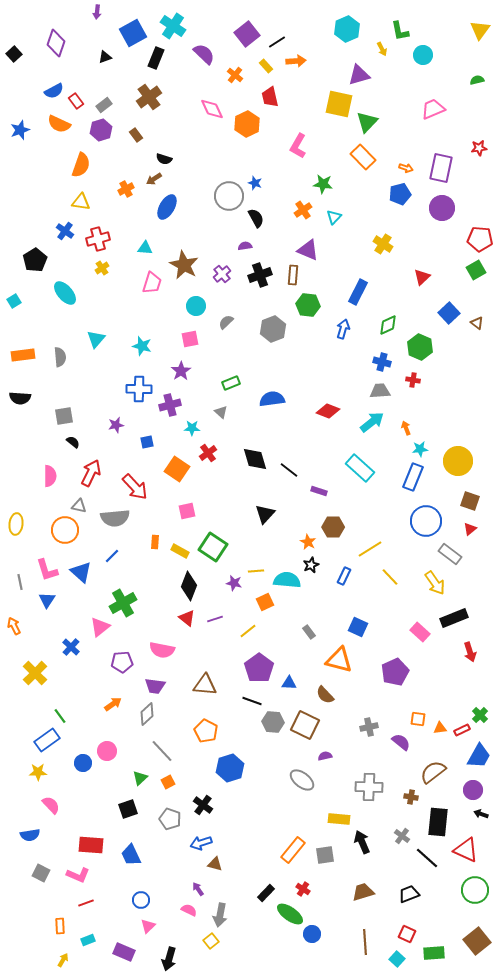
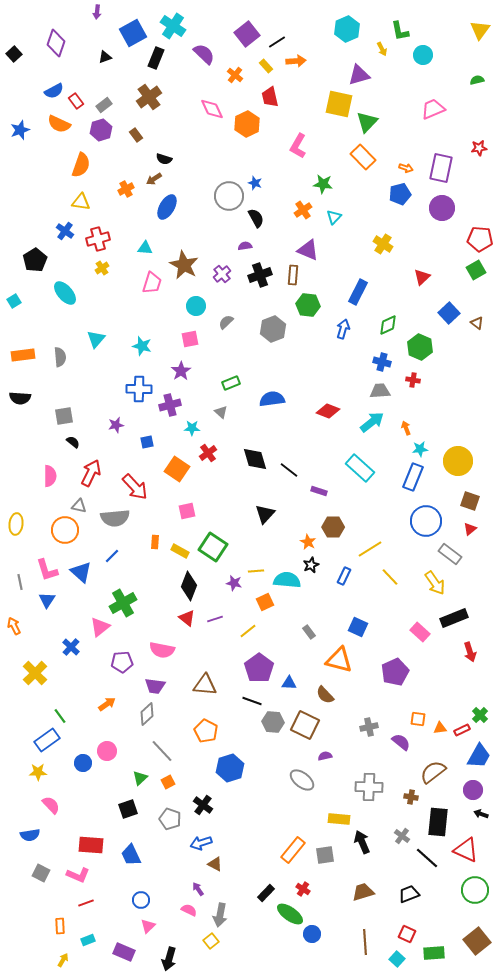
orange arrow at (113, 704): moved 6 px left
brown triangle at (215, 864): rotated 14 degrees clockwise
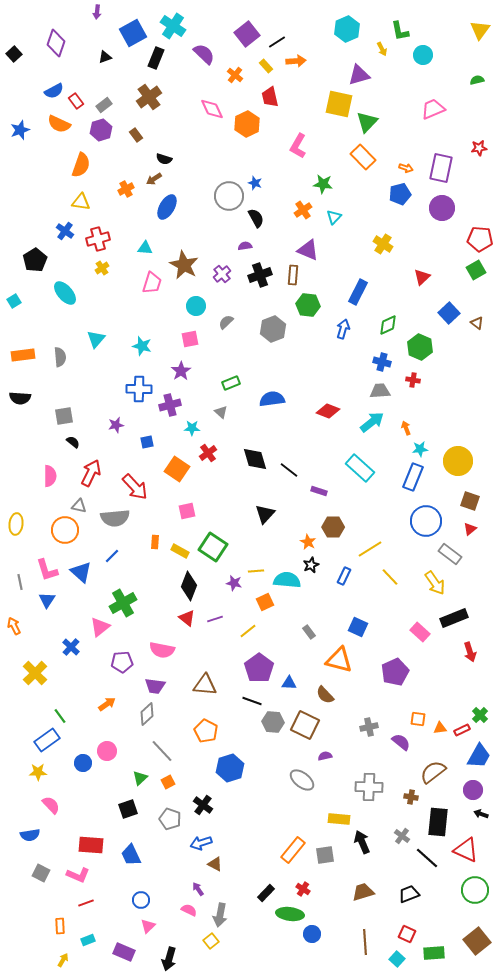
green ellipse at (290, 914): rotated 28 degrees counterclockwise
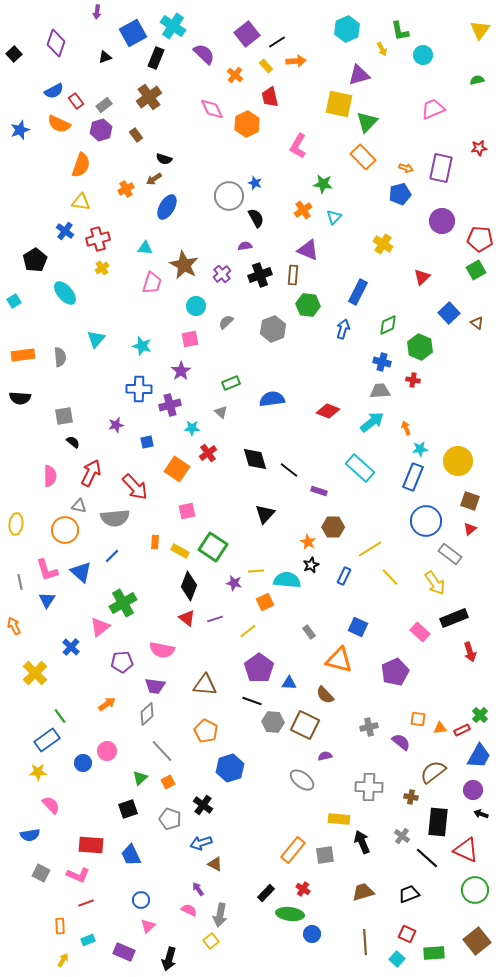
purple circle at (442, 208): moved 13 px down
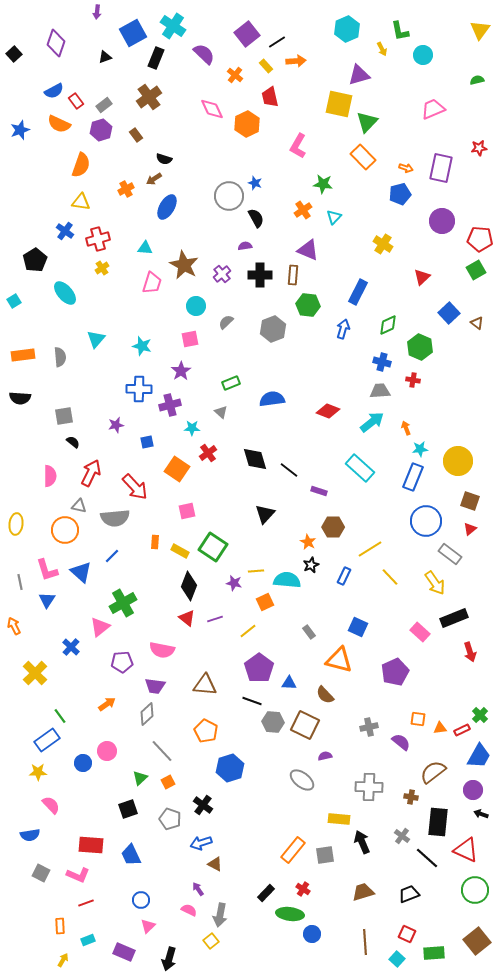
black cross at (260, 275): rotated 20 degrees clockwise
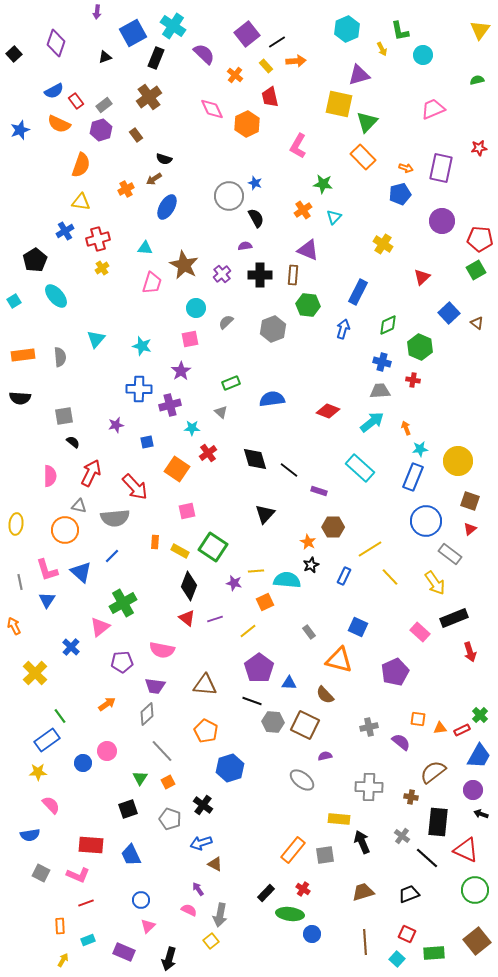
blue cross at (65, 231): rotated 24 degrees clockwise
cyan ellipse at (65, 293): moved 9 px left, 3 px down
cyan circle at (196, 306): moved 2 px down
green triangle at (140, 778): rotated 14 degrees counterclockwise
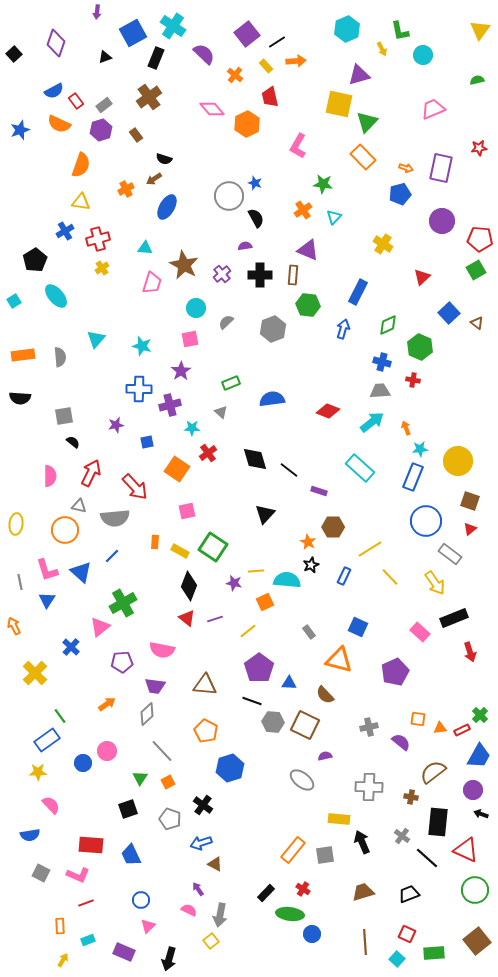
pink diamond at (212, 109): rotated 15 degrees counterclockwise
